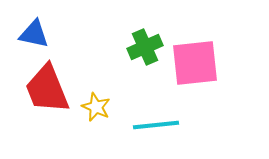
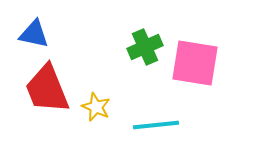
pink square: rotated 15 degrees clockwise
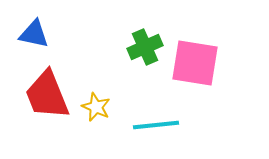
red trapezoid: moved 6 px down
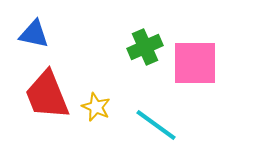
pink square: rotated 9 degrees counterclockwise
cyan line: rotated 42 degrees clockwise
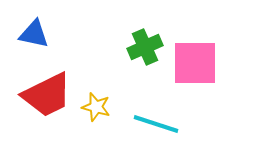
red trapezoid: rotated 94 degrees counterclockwise
yellow star: rotated 8 degrees counterclockwise
cyan line: moved 1 px up; rotated 18 degrees counterclockwise
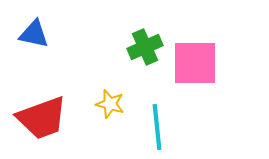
red trapezoid: moved 5 px left, 23 px down; rotated 6 degrees clockwise
yellow star: moved 14 px right, 3 px up
cyan line: moved 1 px right, 3 px down; rotated 66 degrees clockwise
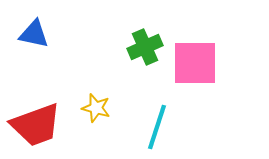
yellow star: moved 14 px left, 4 px down
red trapezoid: moved 6 px left, 7 px down
cyan line: rotated 24 degrees clockwise
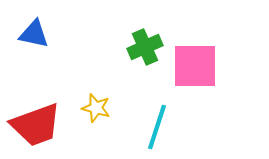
pink square: moved 3 px down
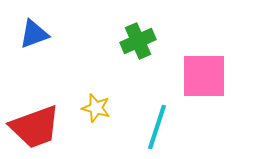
blue triangle: rotated 32 degrees counterclockwise
green cross: moved 7 px left, 6 px up
pink square: moved 9 px right, 10 px down
red trapezoid: moved 1 px left, 2 px down
